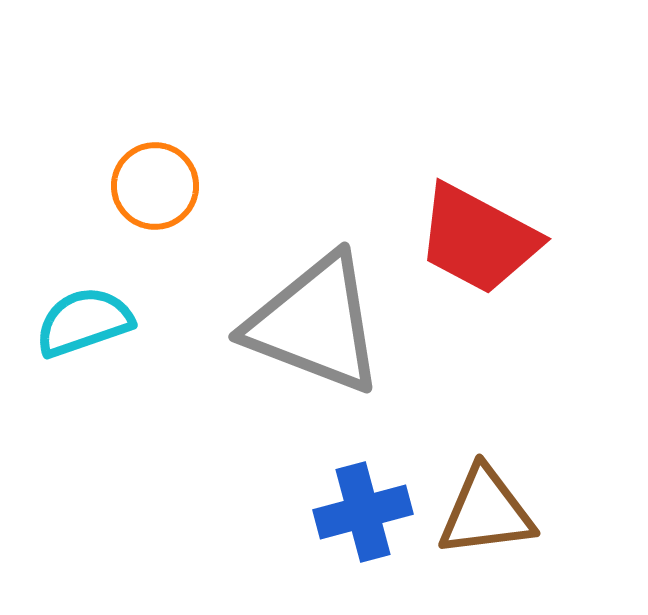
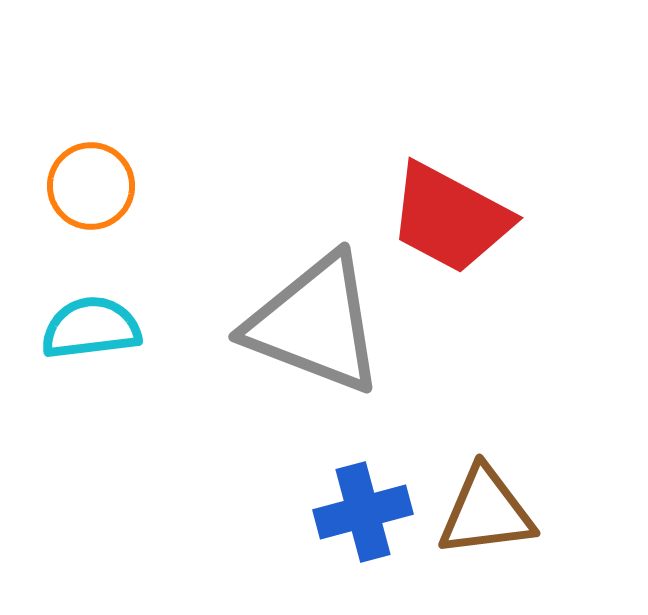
orange circle: moved 64 px left
red trapezoid: moved 28 px left, 21 px up
cyan semicircle: moved 7 px right, 6 px down; rotated 12 degrees clockwise
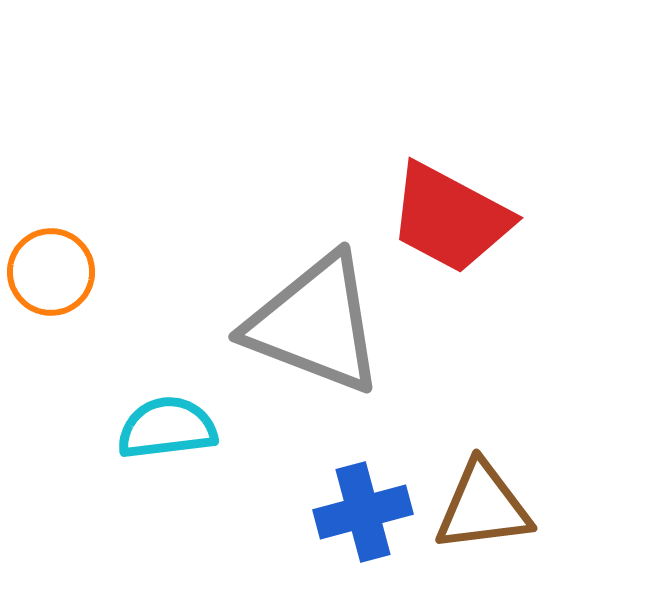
orange circle: moved 40 px left, 86 px down
cyan semicircle: moved 76 px right, 100 px down
brown triangle: moved 3 px left, 5 px up
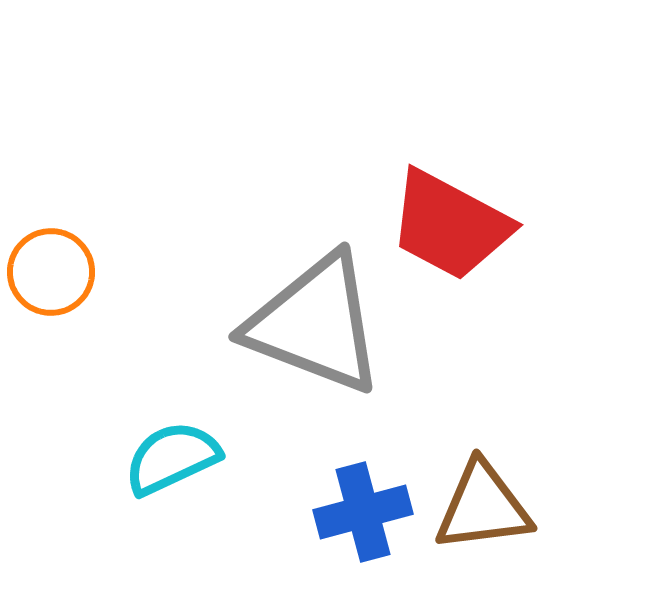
red trapezoid: moved 7 px down
cyan semicircle: moved 5 px right, 30 px down; rotated 18 degrees counterclockwise
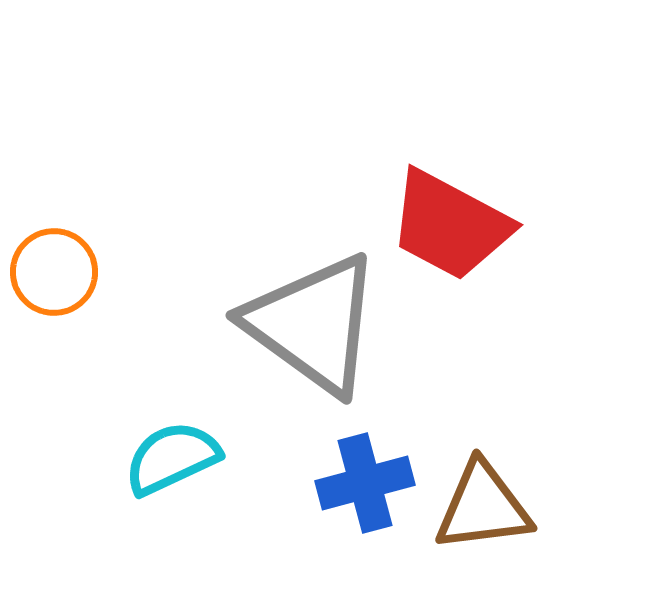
orange circle: moved 3 px right
gray triangle: moved 2 px left; rotated 15 degrees clockwise
blue cross: moved 2 px right, 29 px up
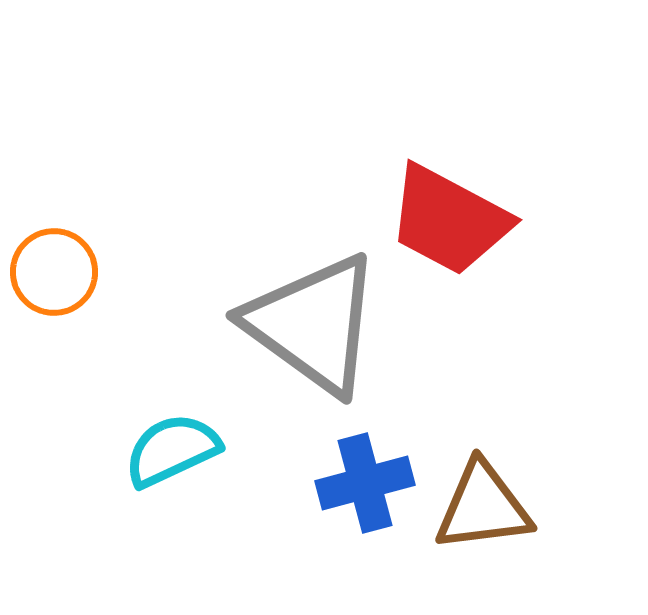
red trapezoid: moved 1 px left, 5 px up
cyan semicircle: moved 8 px up
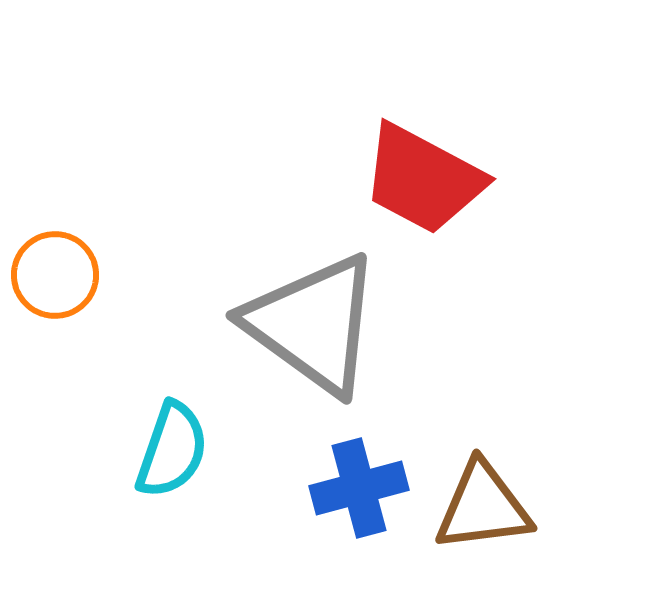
red trapezoid: moved 26 px left, 41 px up
orange circle: moved 1 px right, 3 px down
cyan semicircle: rotated 134 degrees clockwise
blue cross: moved 6 px left, 5 px down
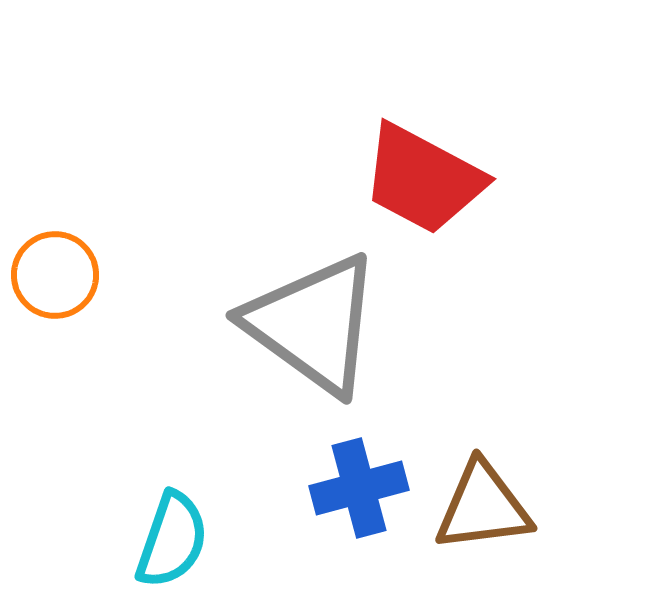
cyan semicircle: moved 90 px down
